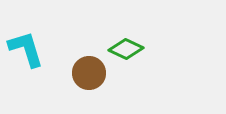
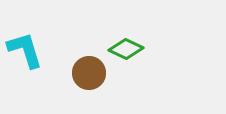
cyan L-shape: moved 1 px left, 1 px down
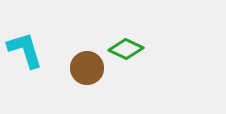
brown circle: moved 2 px left, 5 px up
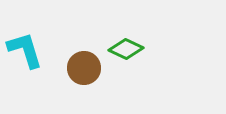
brown circle: moved 3 px left
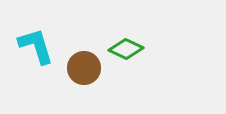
cyan L-shape: moved 11 px right, 4 px up
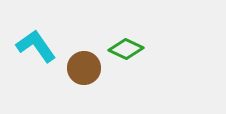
cyan L-shape: rotated 18 degrees counterclockwise
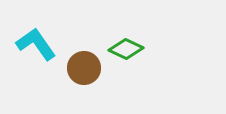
cyan L-shape: moved 2 px up
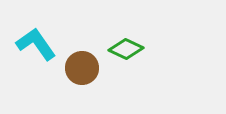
brown circle: moved 2 px left
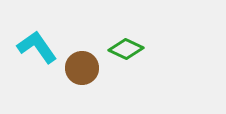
cyan L-shape: moved 1 px right, 3 px down
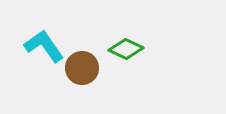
cyan L-shape: moved 7 px right, 1 px up
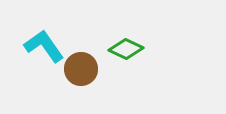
brown circle: moved 1 px left, 1 px down
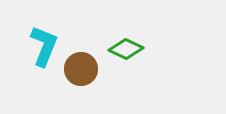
cyan L-shape: rotated 57 degrees clockwise
